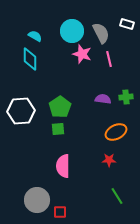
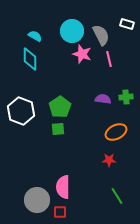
gray semicircle: moved 2 px down
white hexagon: rotated 24 degrees clockwise
pink semicircle: moved 21 px down
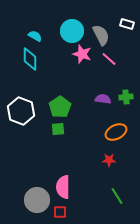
pink line: rotated 35 degrees counterclockwise
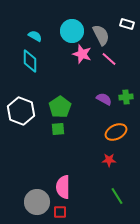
cyan diamond: moved 2 px down
purple semicircle: moved 1 px right; rotated 21 degrees clockwise
gray circle: moved 2 px down
